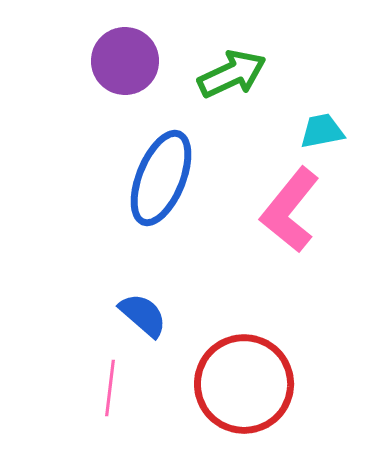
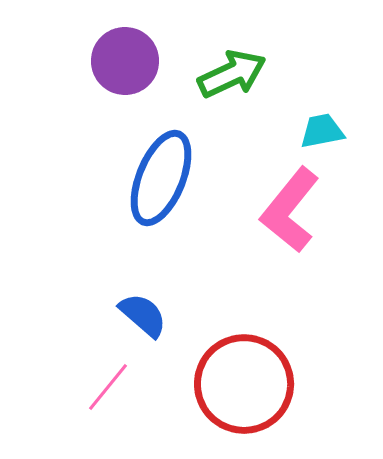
pink line: moved 2 px left, 1 px up; rotated 32 degrees clockwise
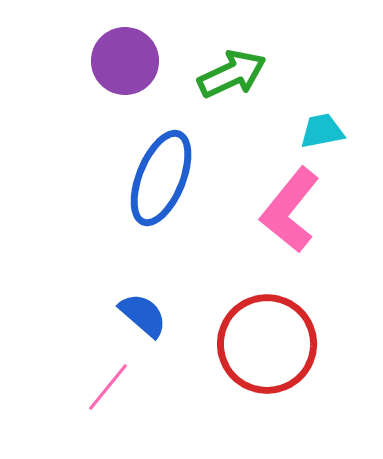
red circle: moved 23 px right, 40 px up
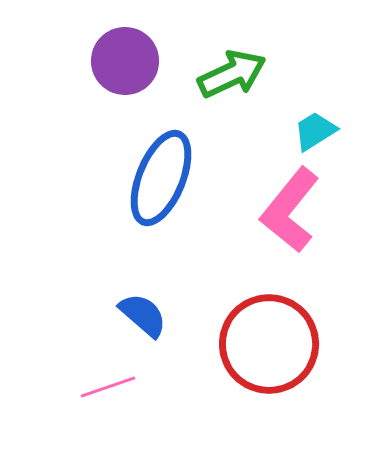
cyan trapezoid: moved 7 px left; rotated 21 degrees counterclockwise
red circle: moved 2 px right
pink line: rotated 32 degrees clockwise
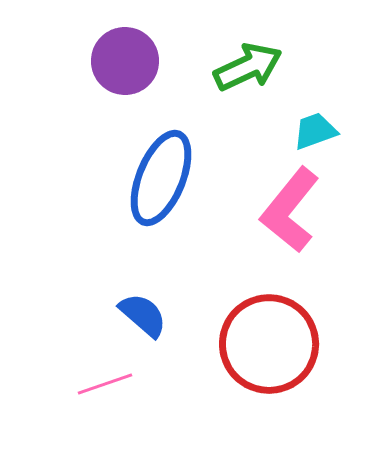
green arrow: moved 16 px right, 7 px up
cyan trapezoid: rotated 12 degrees clockwise
pink line: moved 3 px left, 3 px up
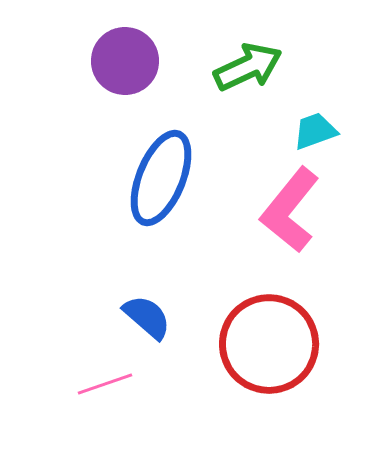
blue semicircle: moved 4 px right, 2 px down
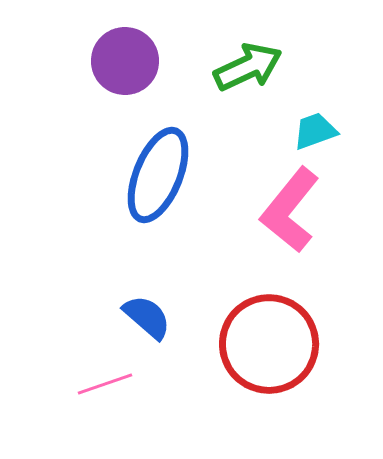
blue ellipse: moved 3 px left, 3 px up
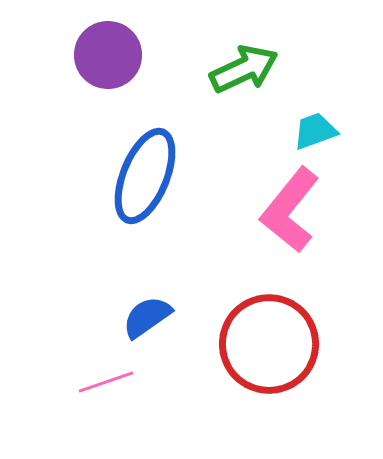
purple circle: moved 17 px left, 6 px up
green arrow: moved 4 px left, 2 px down
blue ellipse: moved 13 px left, 1 px down
blue semicircle: rotated 76 degrees counterclockwise
pink line: moved 1 px right, 2 px up
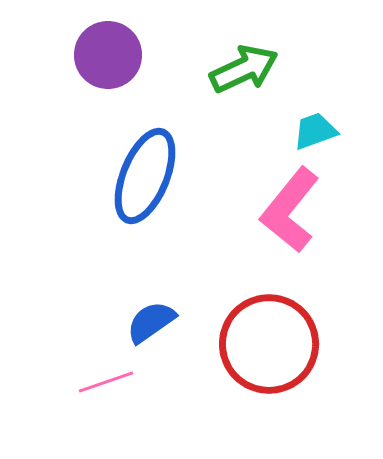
blue semicircle: moved 4 px right, 5 px down
